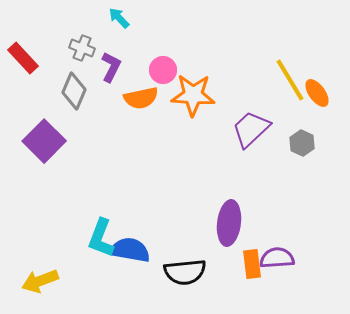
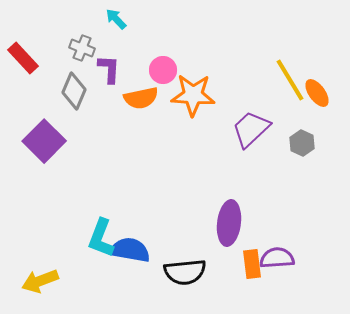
cyan arrow: moved 3 px left, 1 px down
purple L-shape: moved 2 px left, 2 px down; rotated 24 degrees counterclockwise
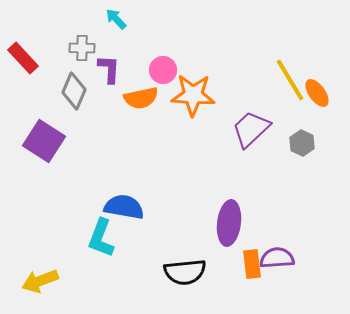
gray cross: rotated 20 degrees counterclockwise
purple square: rotated 12 degrees counterclockwise
blue semicircle: moved 6 px left, 43 px up
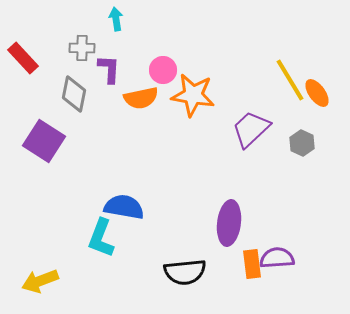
cyan arrow: rotated 35 degrees clockwise
gray diamond: moved 3 px down; rotated 12 degrees counterclockwise
orange star: rotated 6 degrees clockwise
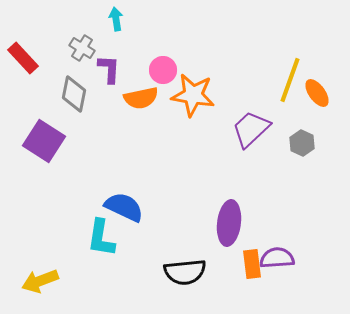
gray cross: rotated 30 degrees clockwise
yellow line: rotated 51 degrees clockwise
blue semicircle: rotated 15 degrees clockwise
cyan L-shape: rotated 12 degrees counterclockwise
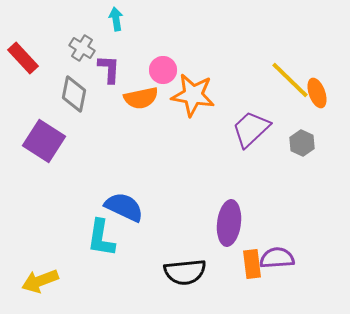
yellow line: rotated 66 degrees counterclockwise
orange ellipse: rotated 16 degrees clockwise
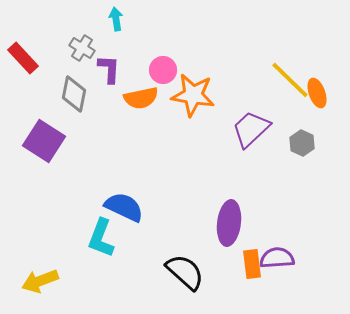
cyan L-shape: rotated 12 degrees clockwise
black semicircle: rotated 132 degrees counterclockwise
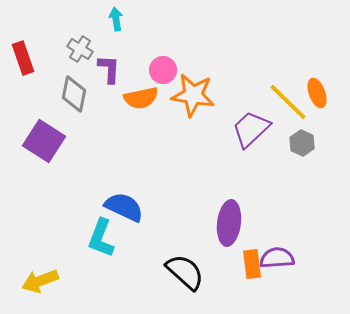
gray cross: moved 2 px left, 1 px down
red rectangle: rotated 24 degrees clockwise
yellow line: moved 2 px left, 22 px down
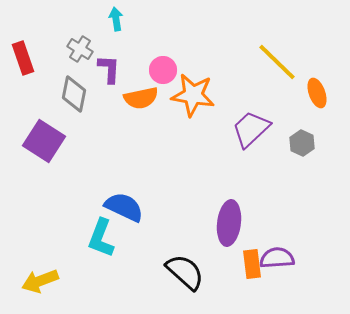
yellow line: moved 11 px left, 40 px up
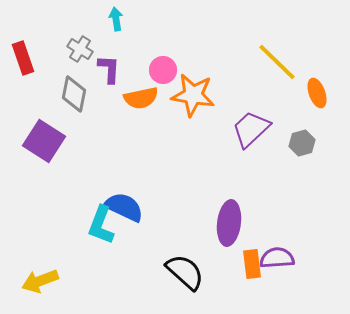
gray hexagon: rotated 20 degrees clockwise
cyan L-shape: moved 13 px up
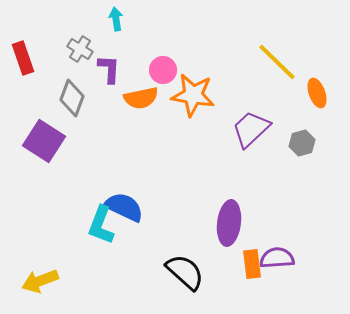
gray diamond: moved 2 px left, 4 px down; rotated 9 degrees clockwise
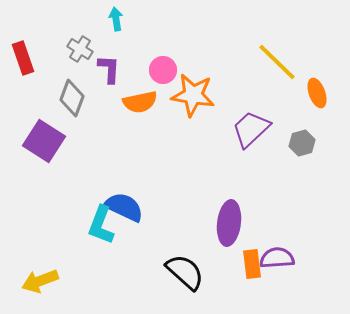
orange semicircle: moved 1 px left, 4 px down
